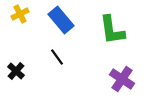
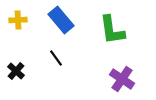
yellow cross: moved 2 px left, 6 px down; rotated 24 degrees clockwise
black line: moved 1 px left, 1 px down
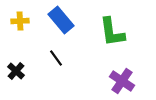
yellow cross: moved 2 px right, 1 px down
green L-shape: moved 2 px down
purple cross: moved 2 px down
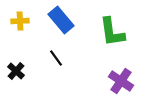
purple cross: moved 1 px left
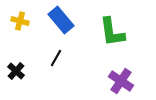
yellow cross: rotated 18 degrees clockwise
black line: rotated 66 degrees clockwise
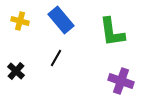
purple cross: rotated 15 degrees counterclockwise
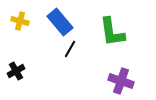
blue rectangle: moved 1 px left, 2 px down
black line: moved 14 px right, 9 px up
black cross: rotated 18 degrees clockwise
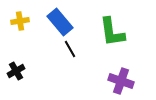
yellow cross: rotated 24 degrees counterclockwise
black line: rotated 60 degrees counterclockwise
